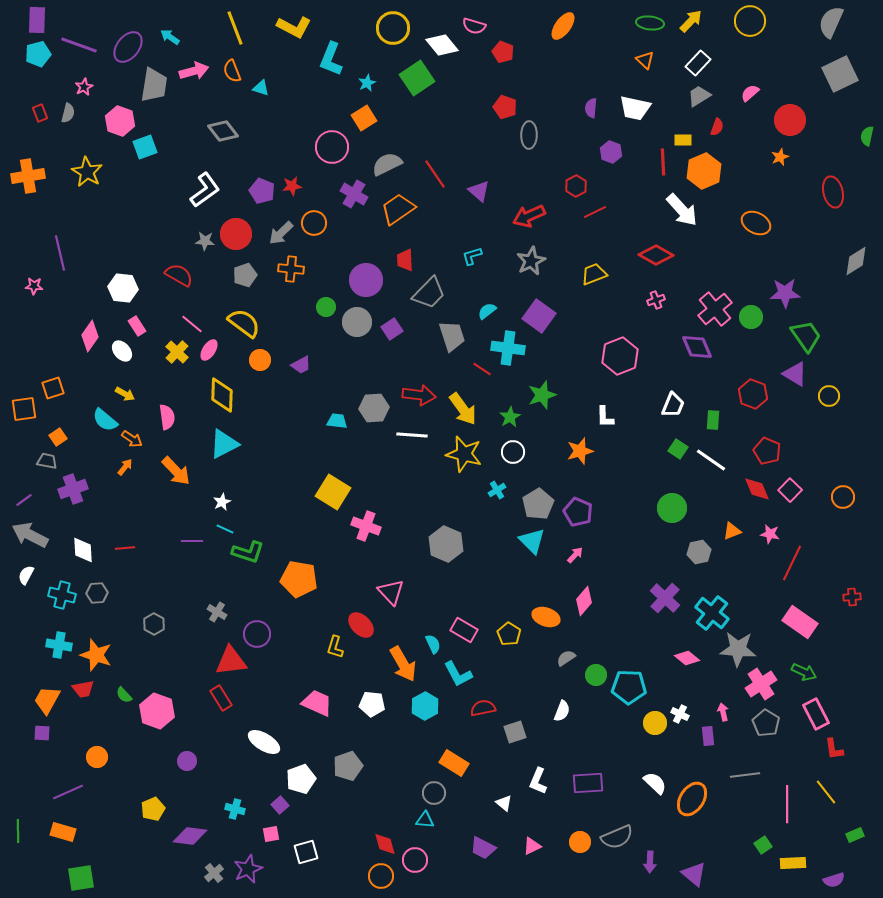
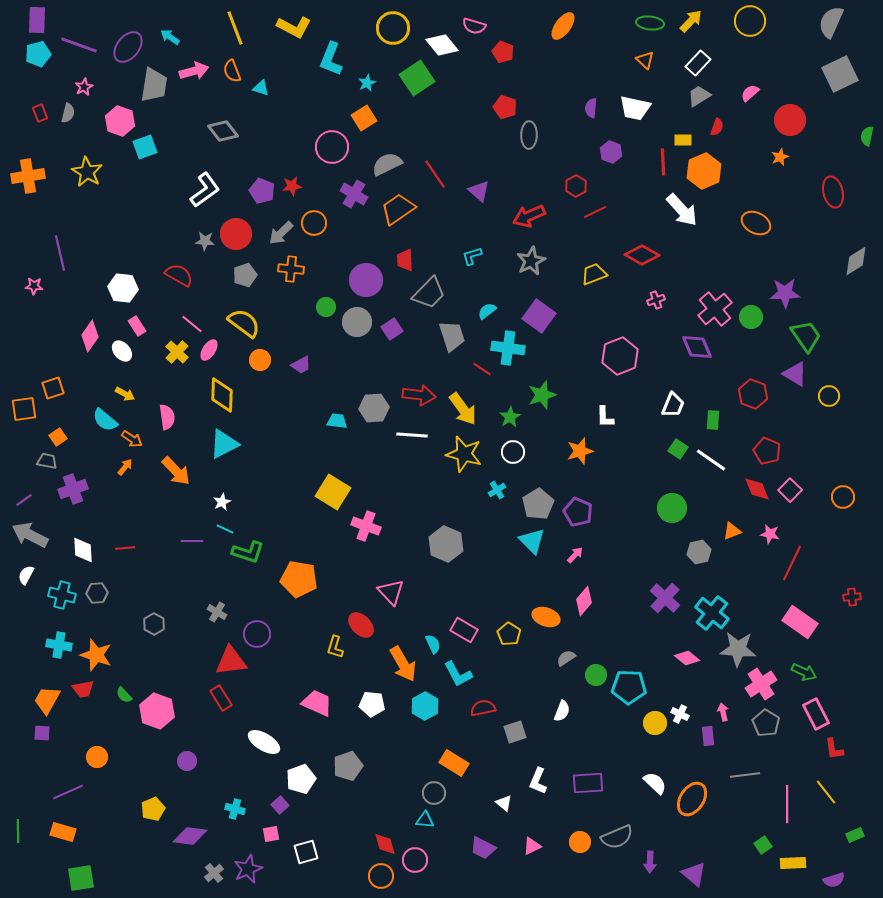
red diamond at (656, 255): moved 14 px left
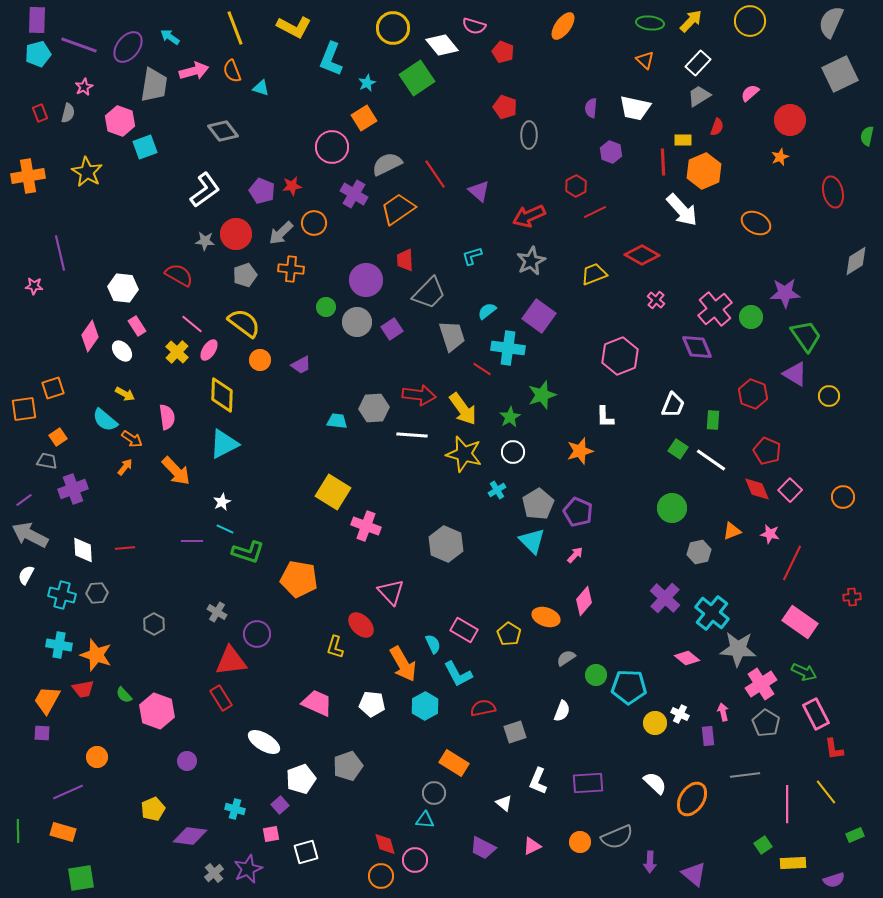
pink cross at (656, 300): rotated 30 degrees counterclockwise
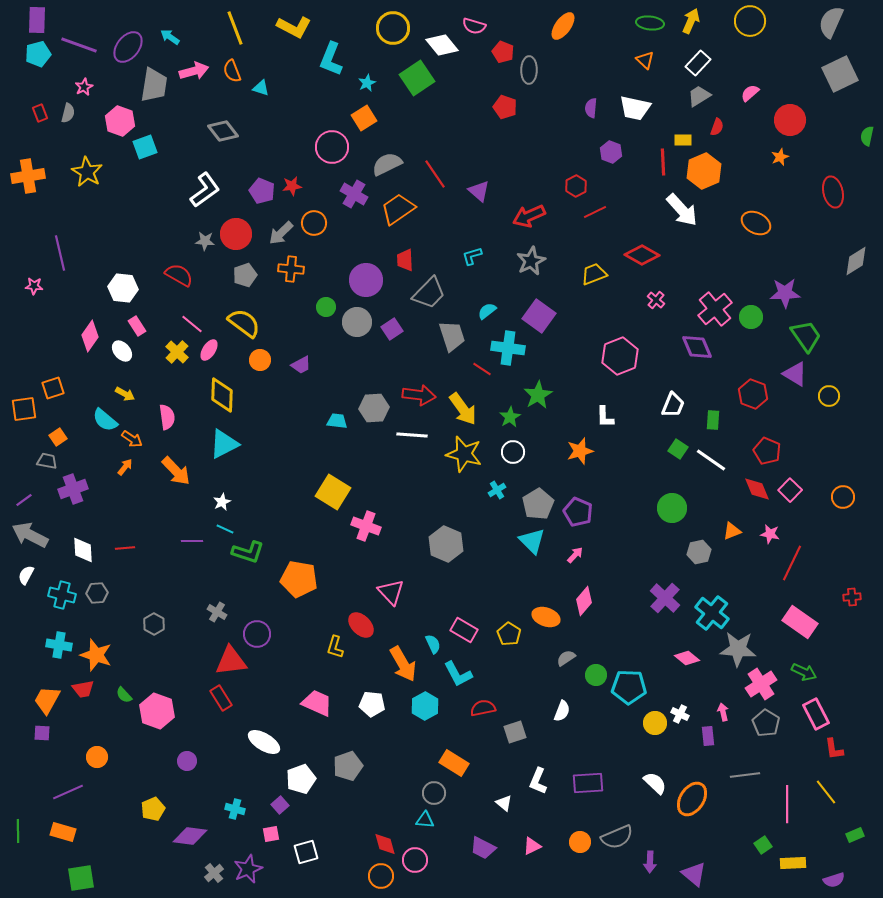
yellow arrow at (691, 21): rotated 20 degrees counterclockwise
gray ellipse at (529, 135): moved 65 px up
green star at (542, 395): moved 4 px left; rotated 12 degrees counterclockwise
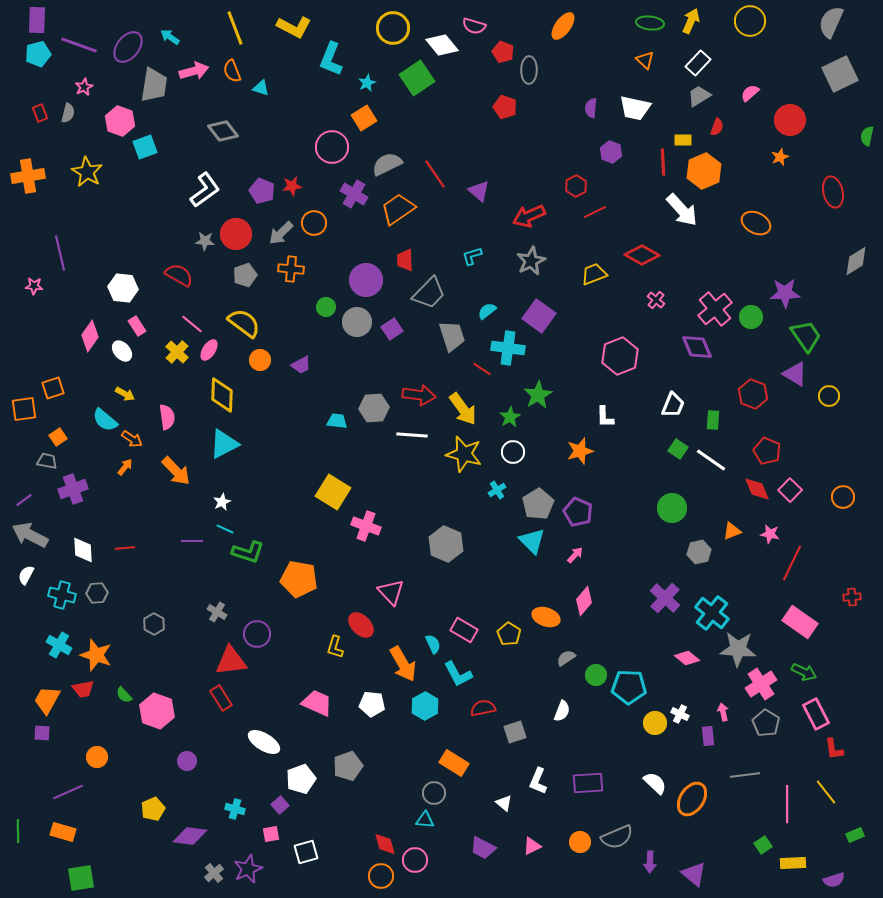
cyan cross at (59, 645): rotated 20 degrees clockwise
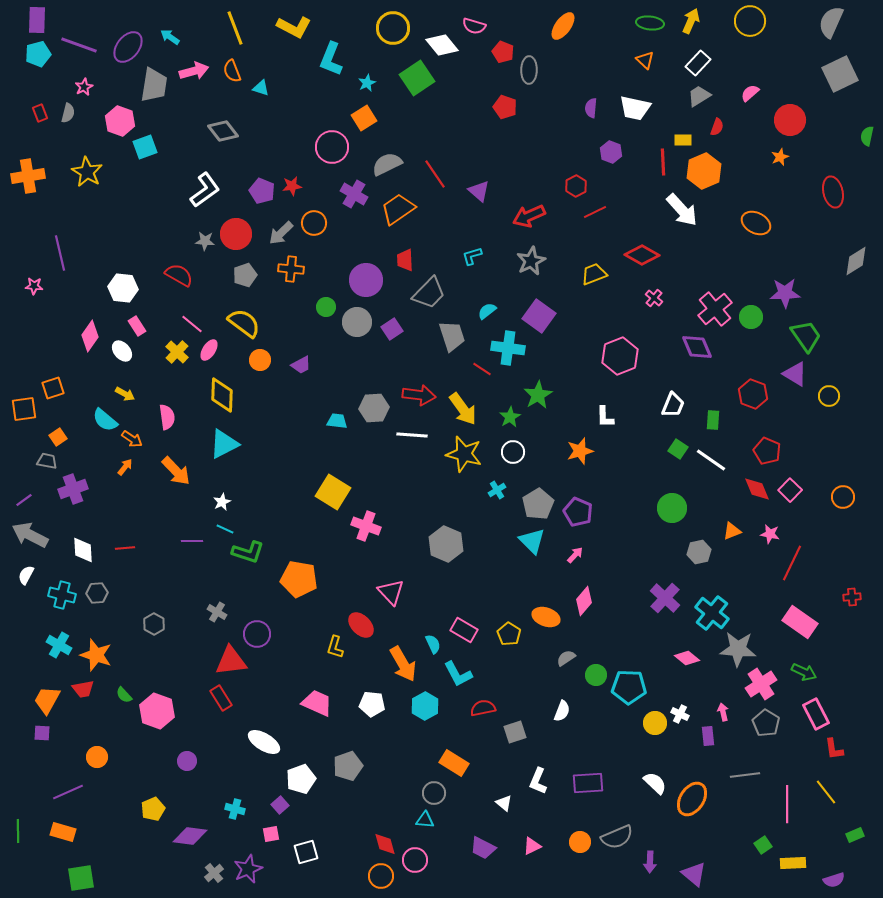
pink cross at (656, 300): moved 2 px left, 2 px up
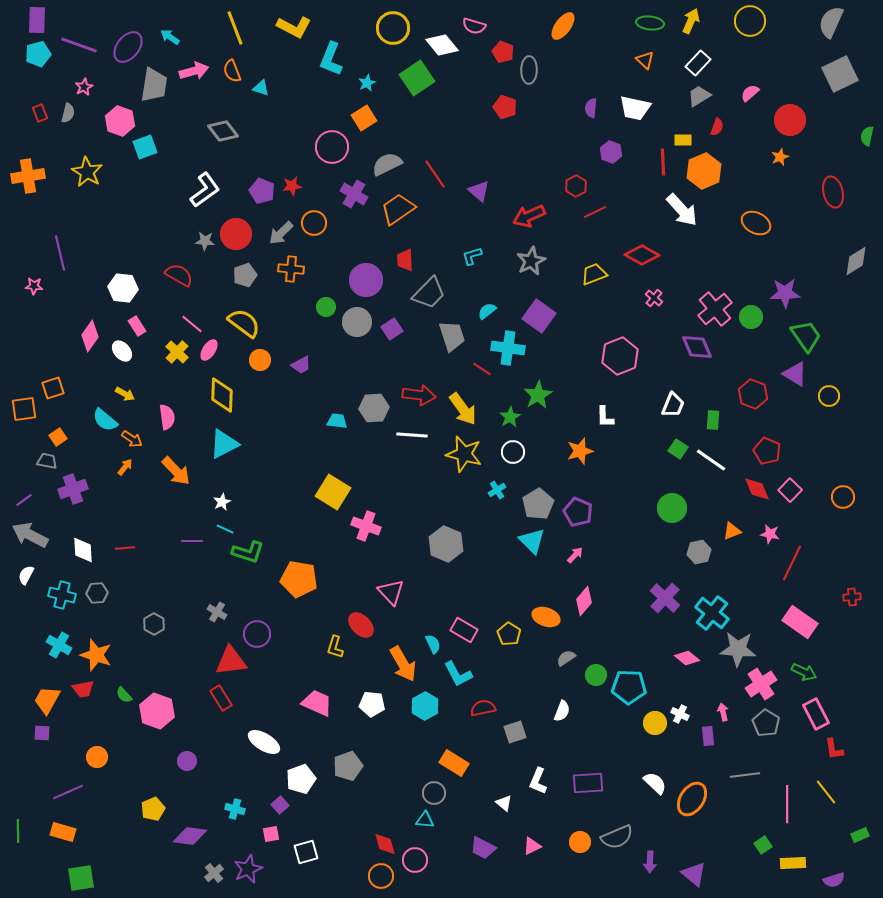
green rectangle at (855, 835): moved 5 px right
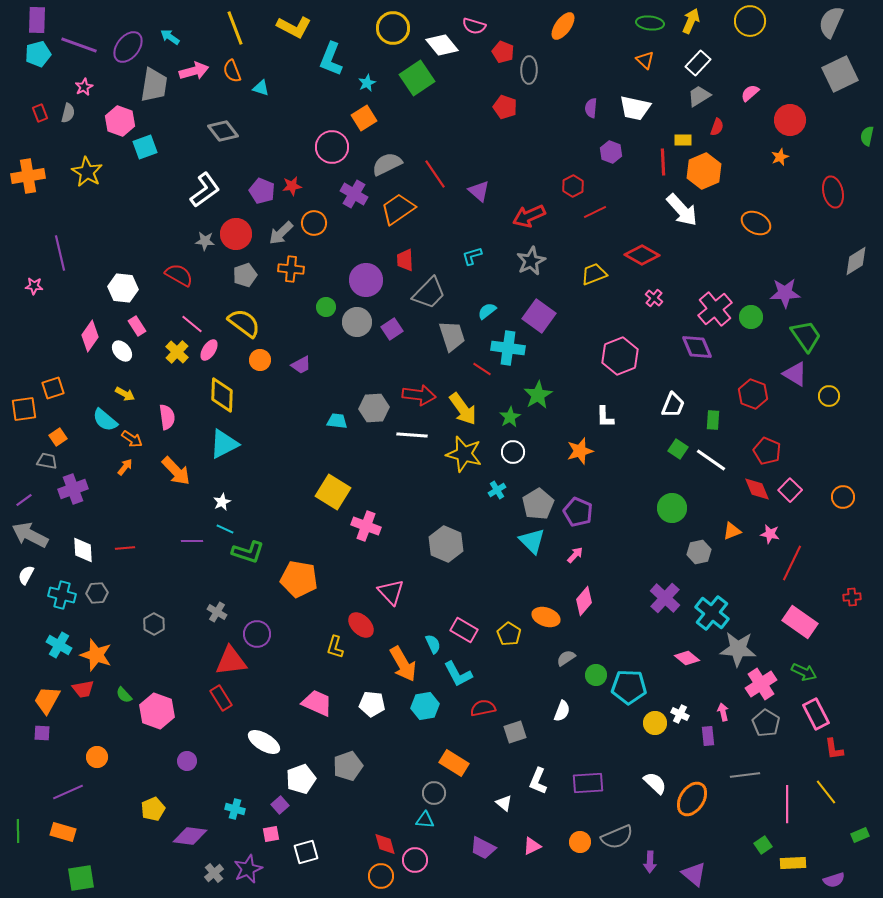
red hexagon at (576, 186): moved 3 px left
cyan hexagon at (425, 706): rotated 20 degrees clockwise
